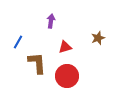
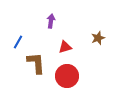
brown L-shape: moved 1 px left
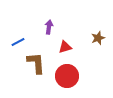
purple arrow: moved 2 px left, 6 px down
blue line: rotated 32 degrees clockwise
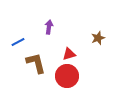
red triangle: moved 4 px right, 7 px down
brown L-shape: rotated 10 degrees counterclockwise
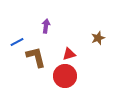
purple arrow: moved 3 px left, 1 px up
blue line: moved 1 px left
brown L-shape: moved 6 px up
red circle: moved 2 px left
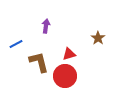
brown star: rotated 16 degrees counterclockwise
blue line: moved 1 px left, 2 px down
brown L-shape: moved 3 px right, 5 px down
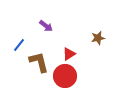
purple arrow: rotated 120 degrees clockwise
brown star: rotated 24 degrees clockwise
blue line: moved 3 px right, 1 px down; rotated 24 degrees counterclockwise
red triangle: rotated 16 degrees counterclockwise
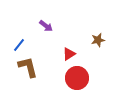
brown star: moved 2 px down
brown L-shape: moved 11 px left, 5 px down
red circle: moved 12 px right, 2 px down
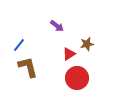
purple arrow: moved 11 px right
brown star: moved 11 px left, 4 px down
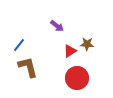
brown star: rotated 16 degrees clockwise
red triangle: moved 1 px right, 3 px up
